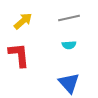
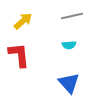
gray line: moved 3 px right, 2 px up
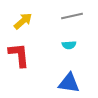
blue triangle: rotated 40 degrees counterclockwise
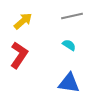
cyan semicircle: rotated 144 degrees counterclockwise
red L-shape: rotated 40 degrees clockwise
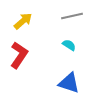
blue triangle: rotated 10 degrees clockwise
